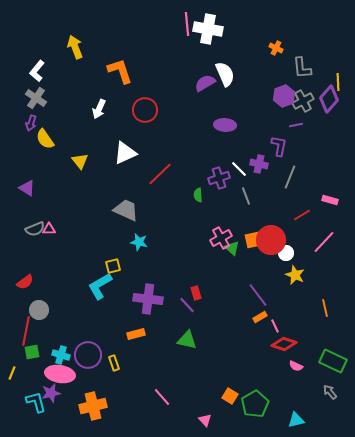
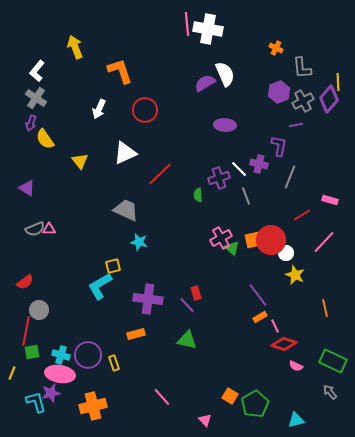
purple hexagon at (284, 96): moved 5 px left, 4 px up
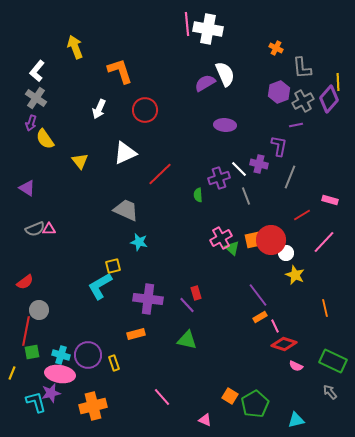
pink triangle at (205, 420): rotated 24 degrees counterclockwise
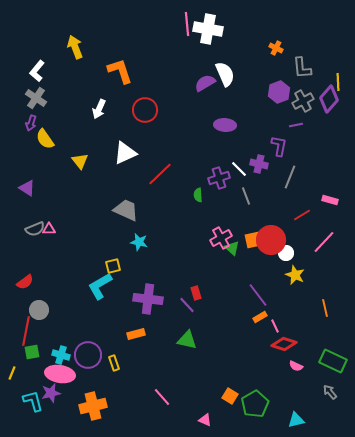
cyan L-shape at (36, 402): moved 3 px left, 1 px up
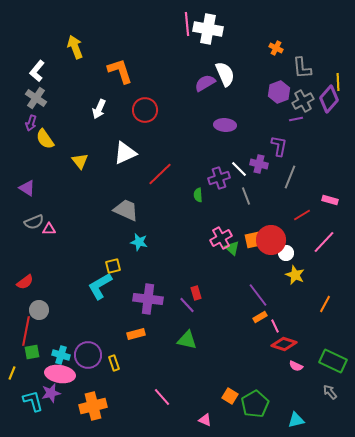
purple line at (296, 125): moved 6 px up
gray semicircle at (35, 229): moved 1 px left, 7 px up
orange line at (325, 308): moved 4 px up; rotated 42 degrees clockwise
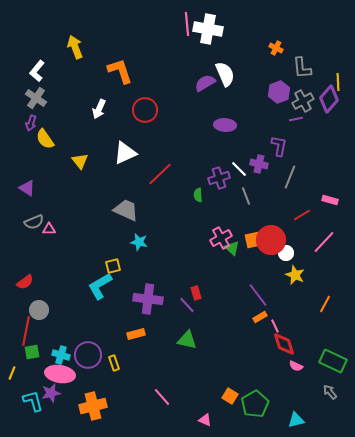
red diamond at (284, 344): rotated 55 degrees clockwise
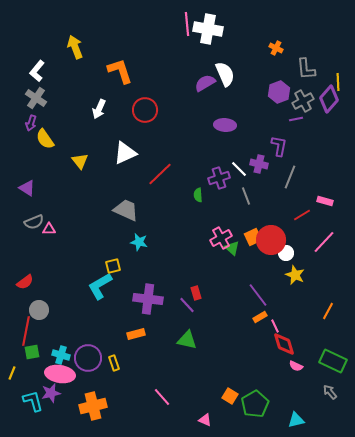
gray L-shape at (302, 68): moved 4 px right, 1 px down
pink rectangle at (330, 200): moved 5 px left, 1 px down
orange square at (253, 240): moved 3 px up; rotated 12 degrees counterclockwise
orange line at (325, 304): moved 3 px right, 7 px down
purple circle at (88, 355): moved 3 px down
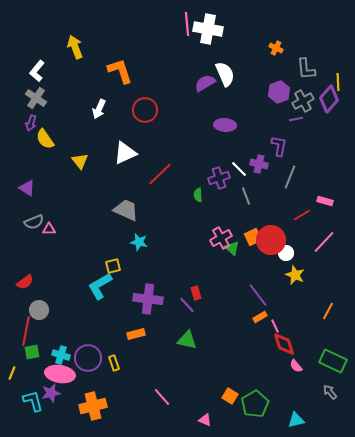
pink semicircle at (296, 366): rotated 24 degrees clockwise
